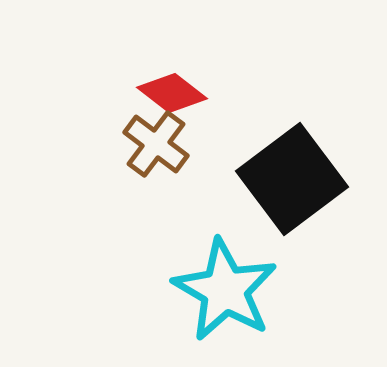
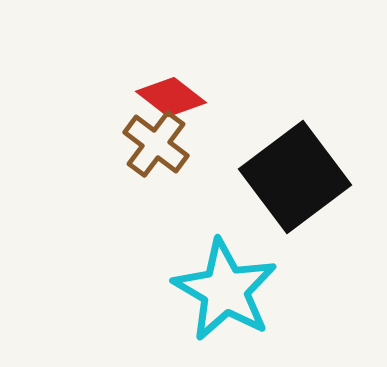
red diamond: moved 1 px left, 4 px down
black square: moved 3 px right, 2 px up
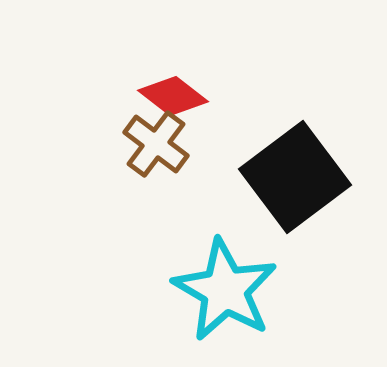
red diamond: moved 2 px right, 1 px up
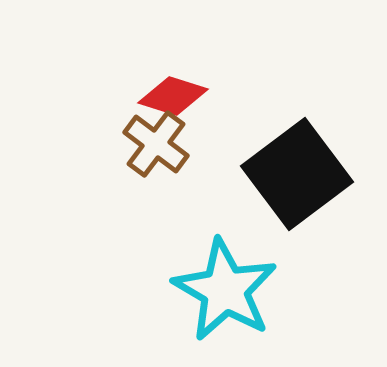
red diamond: rotated 20 degrees counterclockwise
black square: moved 2 px right, 3 px up
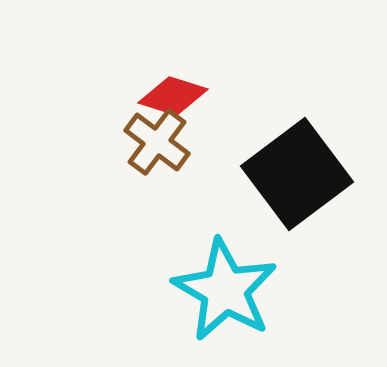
brown cross: moved 1 px right, 2 px up
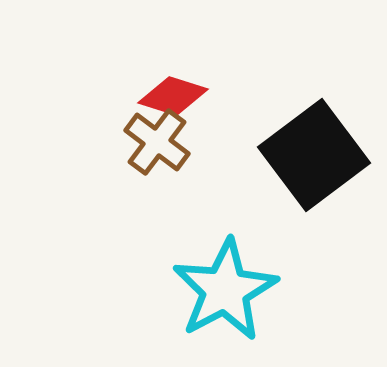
black square: moved 17 px right, 19 px up
cyan star: rotated 14 degrees clockwise
